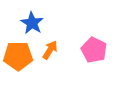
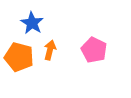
orange arrow: rotated 18 degrees counterclockwise
orange pentagon: moved 1 px right, 1 px down; rotated 16 degrees clockwise
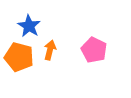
blue star: moved 3 px left, 3 px down
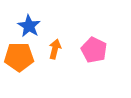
orange arrow: moved 5 px right, 1 px up
orange pentagon: rotated 16 degrees counterclockwise
